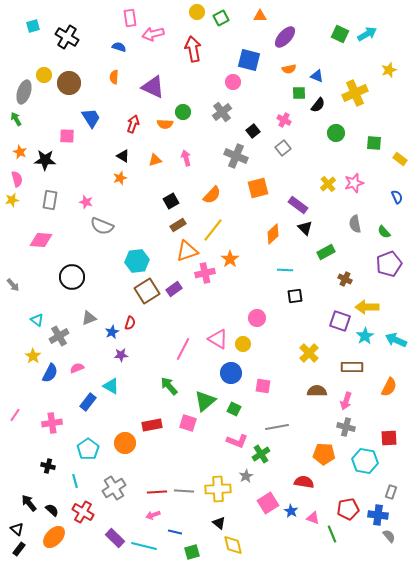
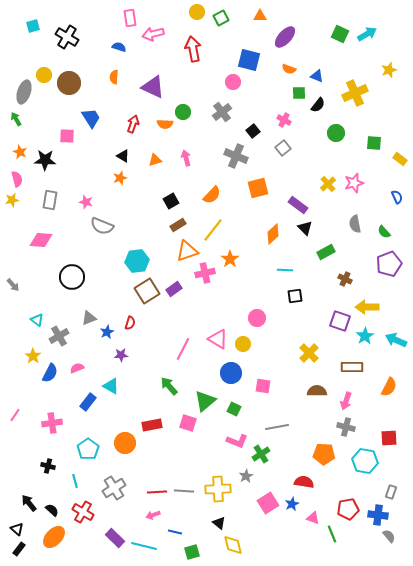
orange semicircle at (289, 69): rotated 32 degrees clockwise
blue star at (112, 332): moved 5 px left
blue star at (291, 511): moved 1 px right, 7 px up; rotated 16 degrees clockwise
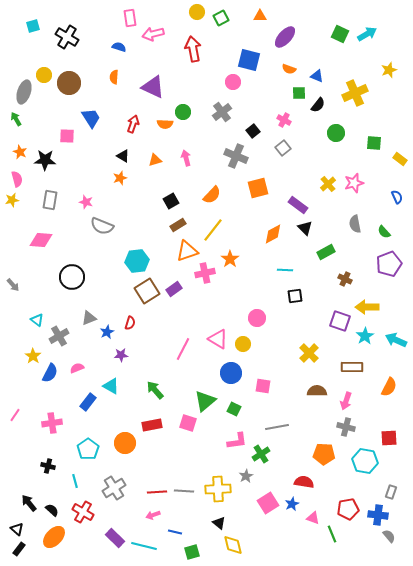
orange diamond at (273, 234): rotated 15 degrees clockwise
green arrow at (169, 386): moved 14 px left, 4 px down
pink L-shape at (237, 441): rotated 30 degrees counterclockwise
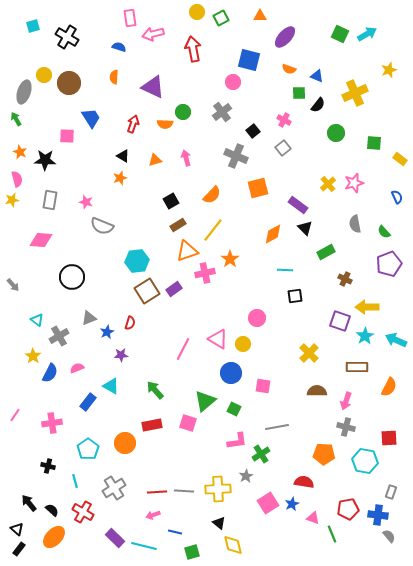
brown rectangle at (352, 367): moved 5 px right
